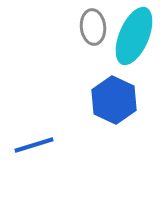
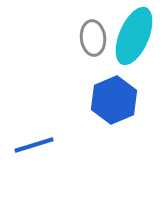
gray ellipse: moved 11 px down
blue hexagon: rotated 12 degrees clockwise
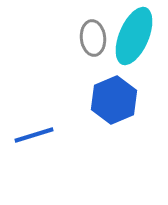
blue line: moved 10 px up
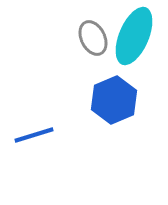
gray ellipse: rotated 20 degrees counterclockwise
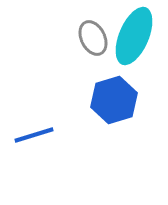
blue hexagon: rotated 6 degrees clockwise
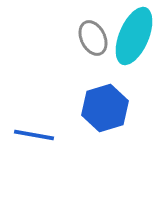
blue hexagon: moved 9 px left, 8 px down
blue line: rotated 27 degrees clockwise
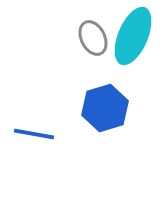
cyan ellipse: moved 1 px left
blue line: moved 1 px up
